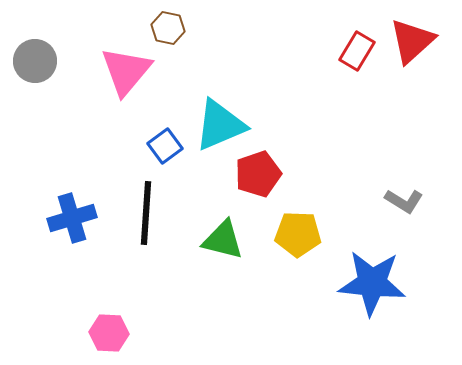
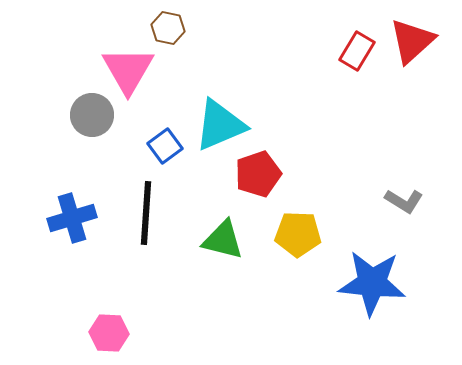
gray circle: moved 57 px right, 54 px down
pink triangle: moved 2 px right, 1 px up; rotated 10 degrees counterclockwise
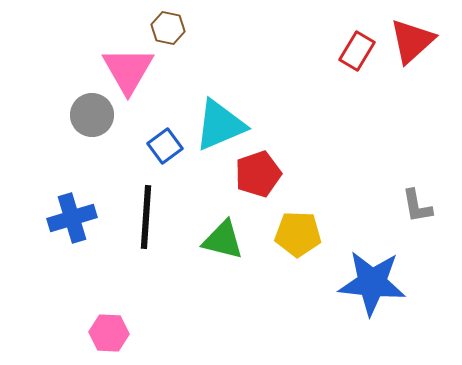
gray L-shape: moved 13 px right, 5 px down; rotated 48 degrees clockwise
black line: moved 4 px down
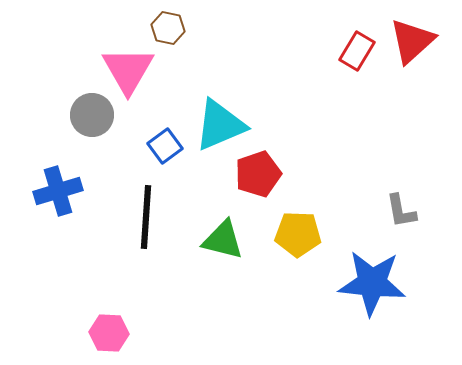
gray L-shape: moved 16 px left, 5 px down
blue cross: moved 14 px left, 27 px up
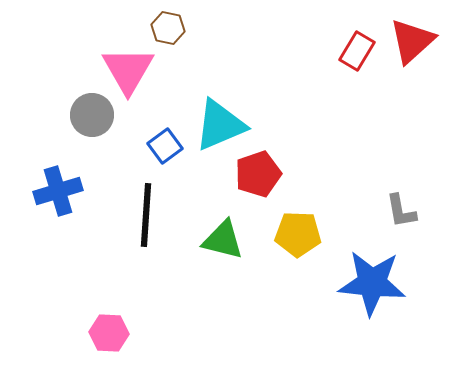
black line: moved 2 px up
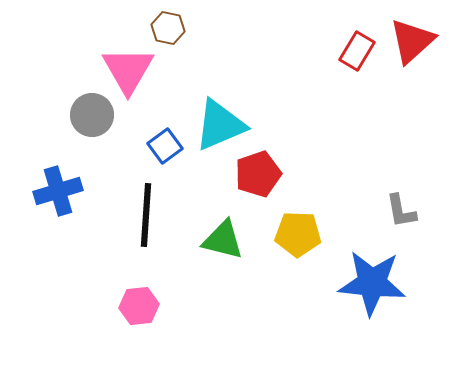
pink hexagon: moved 30 px right, 27 px up; rotated 9 degrees counterclockwise
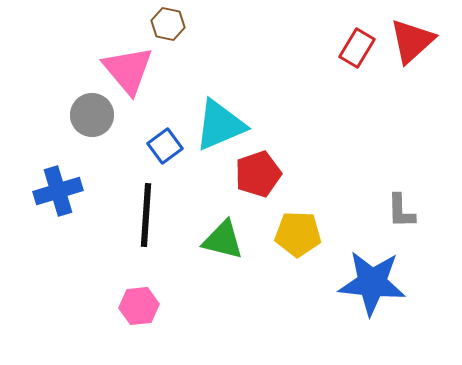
brown hexagon: moved 4 px up
red rectangle: moved 3 px up
pink triangle: rotated 10 degrees counterclockwise
gray L-shape: rotated 9 degrees clockwise
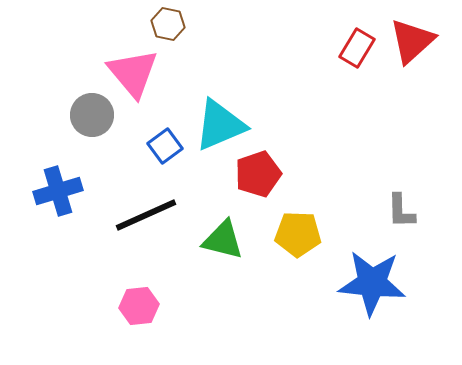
pink triangle: moved 5 px right, 3 px down
black line: rotated 62 degrees clockwise
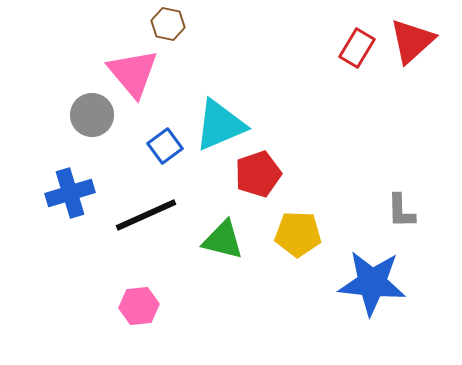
blue cross: moved 12 px right, 2 px down
